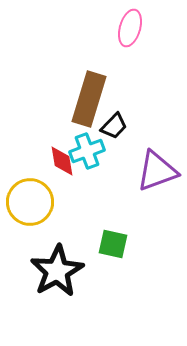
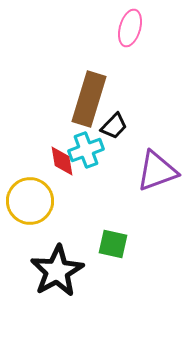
cyan cross: moved 1 px left, 1 px up
yellow circle: moved 1 px up
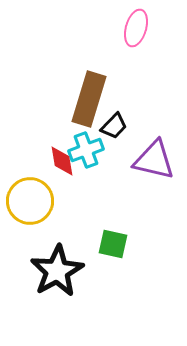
pink ellipse: moved 6 px right
purple triangle: moved 3 px left, 11 px up; rotated 33 degrees clockwise
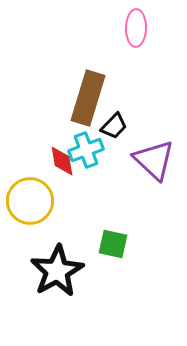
pink ellipse: rotated 15 degrees counterclockwise
brown rectangle: moved 1 px left, 1 px up
purple triangle: rotated 30 degrees clockwise
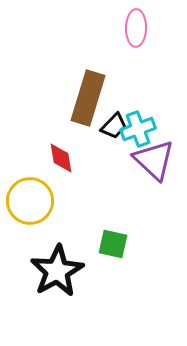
cyan cross: moved 52 px right, 21 px up
red diamond: moved 1 px left, 3 px up
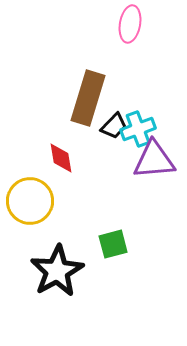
pink ellipse: moved 6 px left, 4 px up; rotated 9 degrees clockwise
purple triangle: rotated 48 degrees counterclockwise
green square: rotated 28 degrees counterclockwise
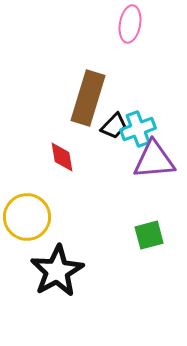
red diamond: moved 1 px right, 1 px up
yellow circle: moved 3 px left, 16 px down
green square: moved 36 px right, 9 px up
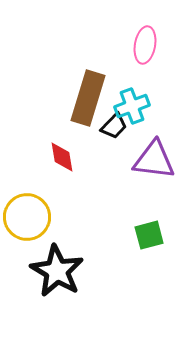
pink ellipse: moved 15 px right, 21 px down
cyan cross: moved 6 px left, 23 px up
purple triangle: rotated 12 degrees clockwise
black star: rotated 12 degrees counterclockwise
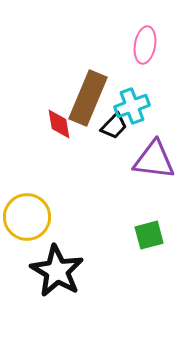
brown rectangle: rotated 6 degrees clockwise
red diamond: moved 3 px left, 33 px up
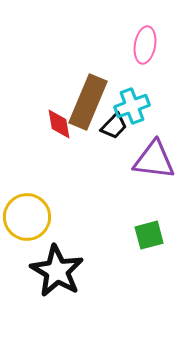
brown rectangle: moved 4 px down
